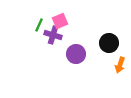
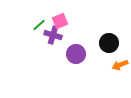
green line: rotated 24 degrees clockwise
orange arrow: rotated 49 degrees clockwise
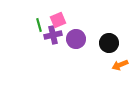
pink square: moved 2 px left, 1 px up
green line: rotated 64 degrees counterclockwise
purple cross: rotated 30 degrees counterclockwise
purple circle: moved 15 px up
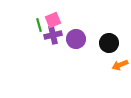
pink square: moved 5 px left
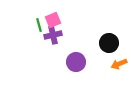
purple circle: moved 23 px down
orange arrow: moved 1 px left, 1 px up
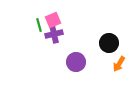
purple cross: moved 1 px right, 1 px up
orange arrow: rotated 35 degrees counterclockwise
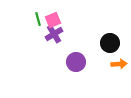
green line: moved 1 px left, 6 px up
purple cross: rotated 18 degrees counterclockwise
black circle: moved 1 px right
orange arrow: rotated 126 degrees counterclockwise
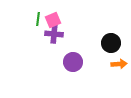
green line: rotated 24 degrees clockwise
purple cross: rotated 36 degrees clockwise
black circle: moved 1 px right
purple circle: moved 3 px left
